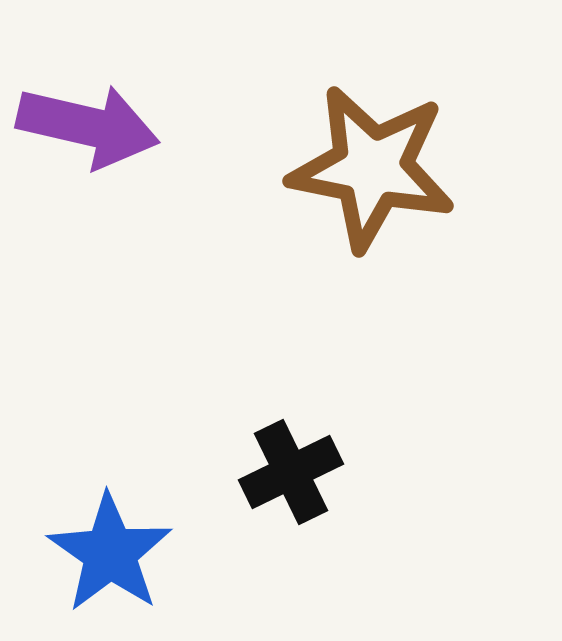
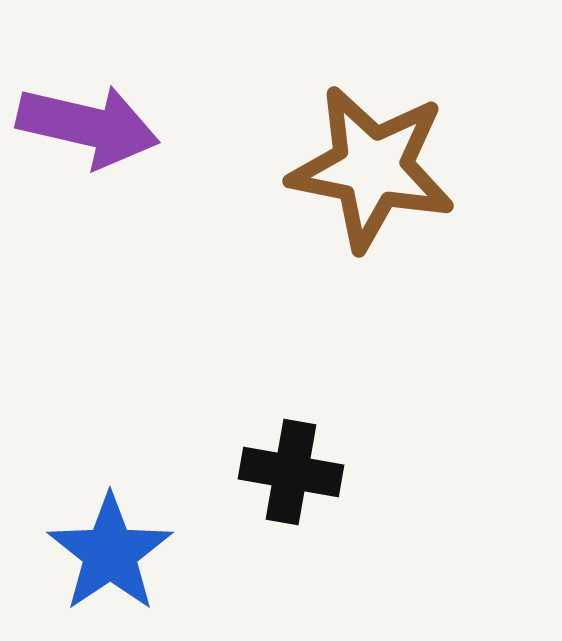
black cross: rotated 36 degrees clockwise
blue star: rotated 3 degrees clockwise
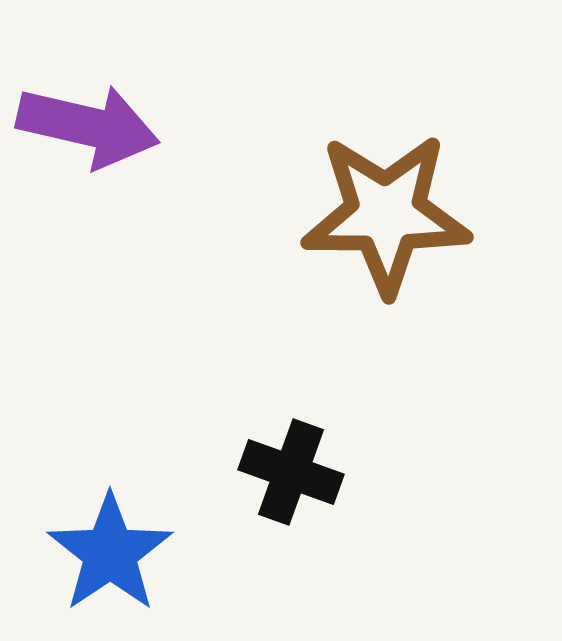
brown star: moved 14 px right, 46 px down; rotated 11 degrees counterclockwise
black cross: rotated 10 degrees clockwise
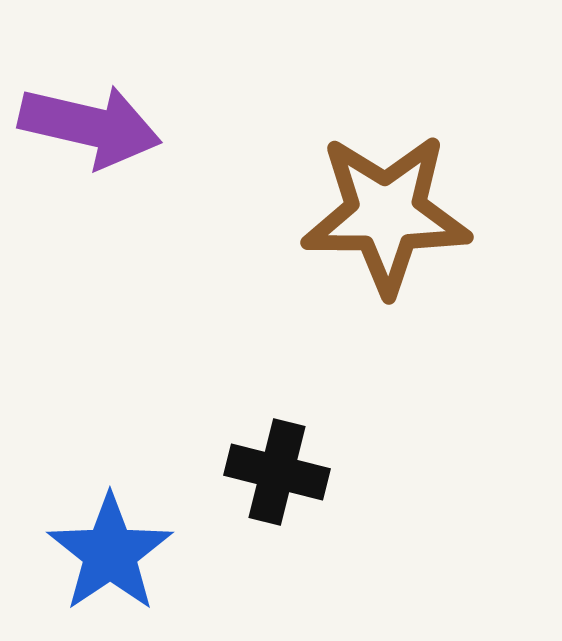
purple arrow: moved 2 px right
black cross: moved 14 px left; rotated 6 degrees counterclockwise
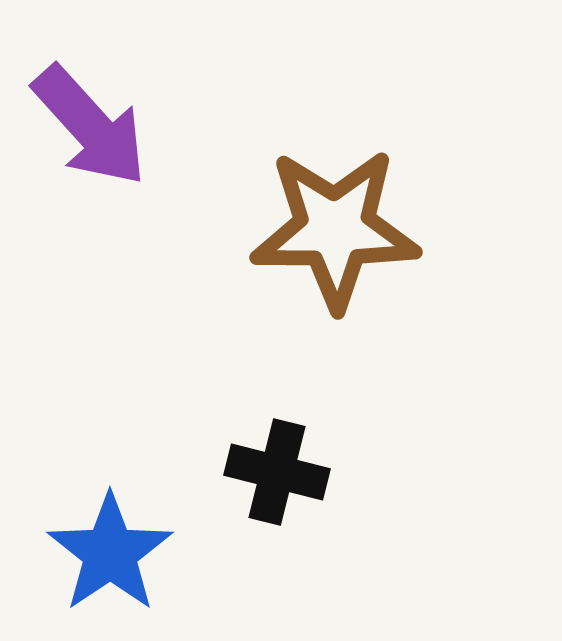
purple arrow: rotated 35 degrees clockwise
brown star: moved 51 px left, 15 px down
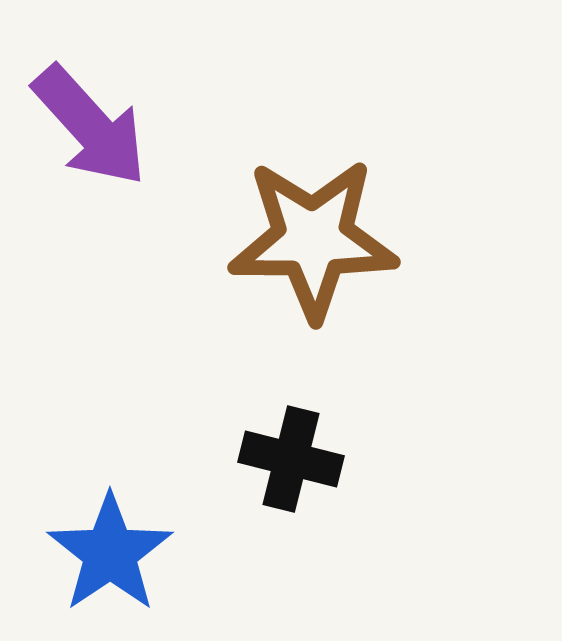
brown star: moved 22 px left, 10 px down
black cross: moved 14 px right, 13 px up
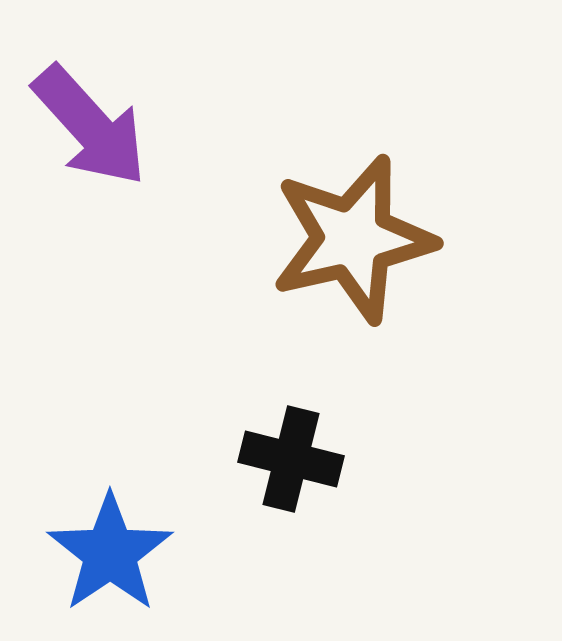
brown star: moved 40 px right; rotated 13 degrees counterclockwise
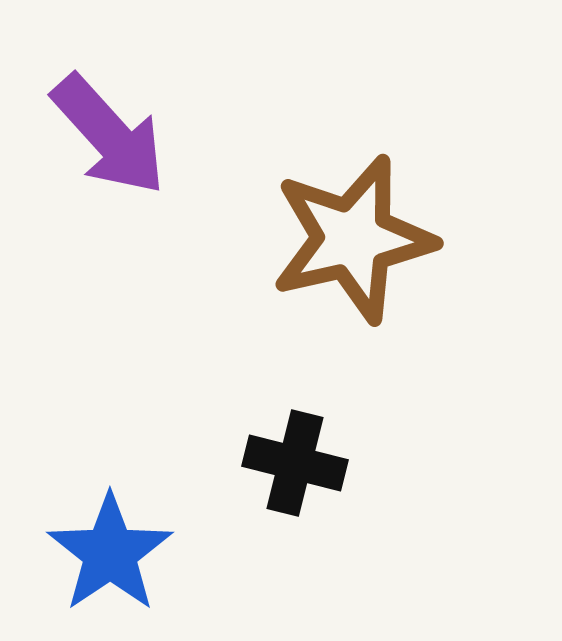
purple arrow: moved 19 px right, 9 px down
black cross: moved 4 px right, 4 px down
